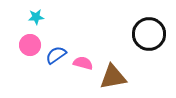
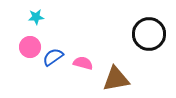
pink circle: moved 2 px down
blue semicircle: moved 3 px left, 2 px down
brown triangle: moved 3 px right, 2 px down
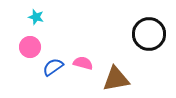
cyan star: rotated 21 degrees clockwise
blue semicircle: moved 10 px down
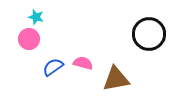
pink circle: moved 1 px left, 8 px up
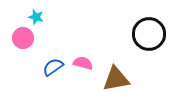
pink circle: moved 6 px left, 1 px up
